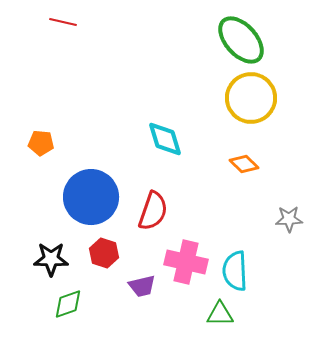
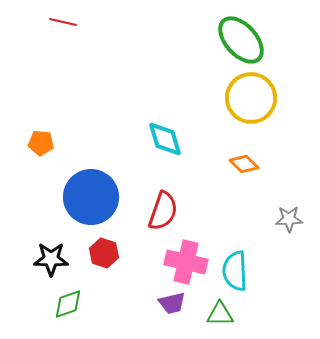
red semicircle: moved 10 px right
purple trapezoid: moved 30 px right, 17 px down
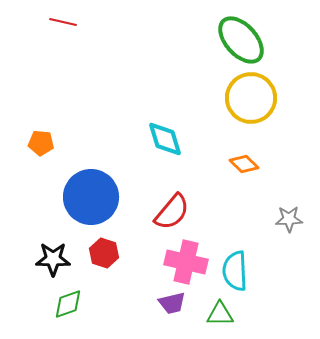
red semicircle: moved 9 px right, 1 px down; rotated 21 degrees clockwise
black star: moved 2 px right
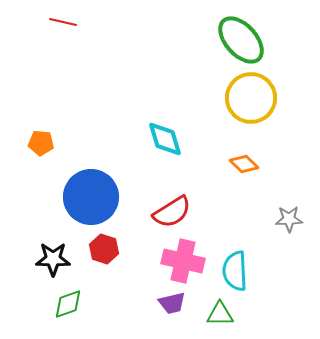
red semicircle: rotated 18 degrees clockwise
red hexagon: moved 4 px up
pink cross: moved 3 px left, 1 px up
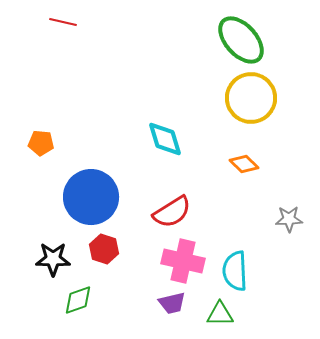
green diamond: moved 10 px right, 4 px up
